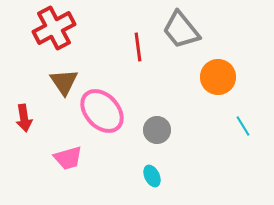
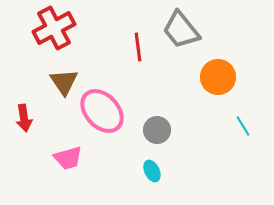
cyan ellipse: moved 5 px up
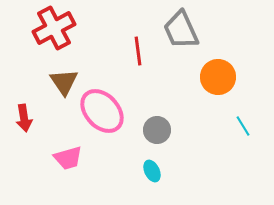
gray trapezoid: rotated 15 degrees clockwise
red line: moved 4 px down
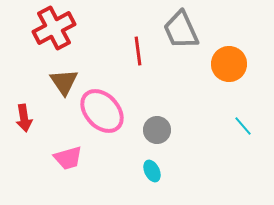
orange circle: moved 11 px right, 13 px up
cyan line: rotated 10 degrees counterclockwise
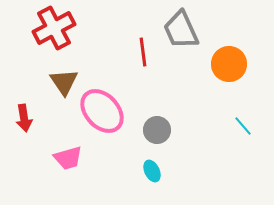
red line: moved 5 px right, 1 px down
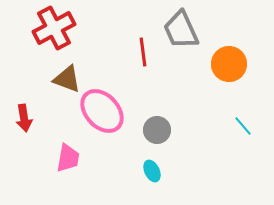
brown triangle: moved 3 px right, 3 px up; rotated 36 degrees counterclockwise
pink trapezoid: rotated 64 degrees counterclockwise
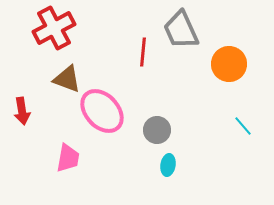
red line: rotated 12 degrees clockwise
red arrow: moved 2 px left, 7 px up
cyan ellipse: moved 16 px right, 6 px up; rotated 35 degrees clockwise
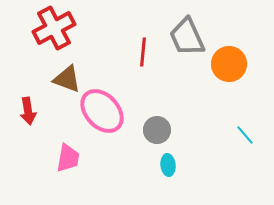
gray trapezoid: moved 6 px right, 7 px down
red arrow: moved 6 px right
cyan line: moved 2 px right, 9 px down
cyan ellipse: rotated 15 degrees counterclockwise
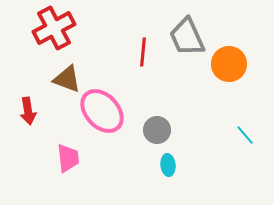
pink trapezoid: rotated 16 degrees counterclockwise
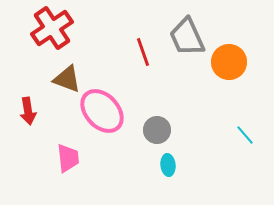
red cross: moved 2 px left; rotated 6 degrees counterclockwise
red line: rotated 24 degrees counterclockwise
orange circle: moved 2 px up
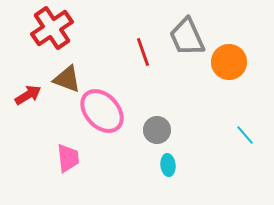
red arrow: moved 16 px up; rotated 112 degrees counterclockwise
